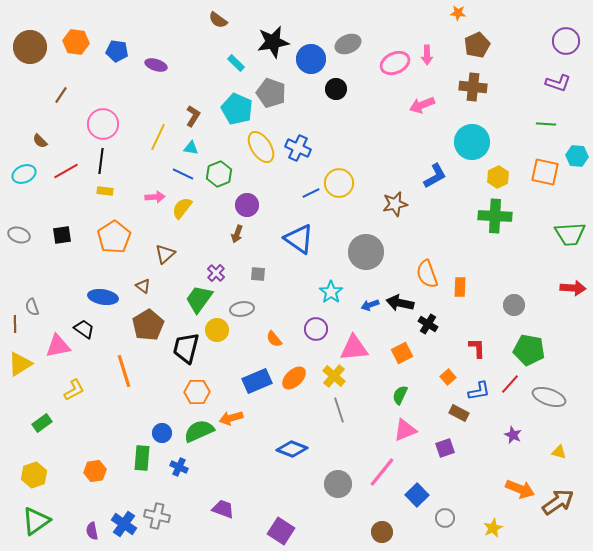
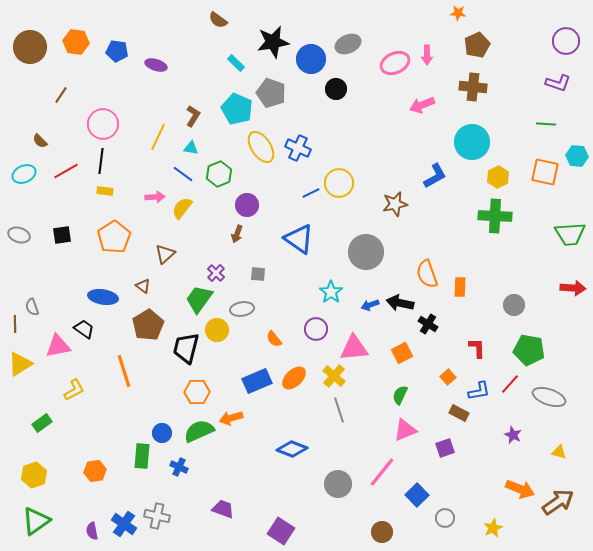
blue line at (183, 174): rotated 10 degrees clockwise
green rectangle at (142, 458): moved 2 px up
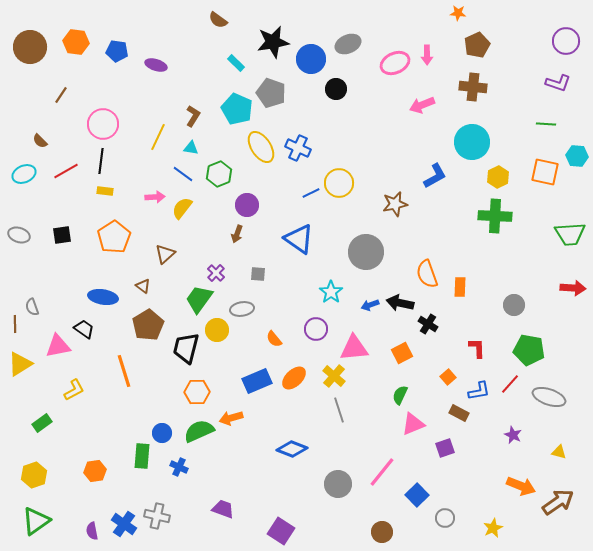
pink triangle at (405, 430): moved 8 px right, 6 px up
orange arrow at (520, 489): moved 1 px right, 3 px up
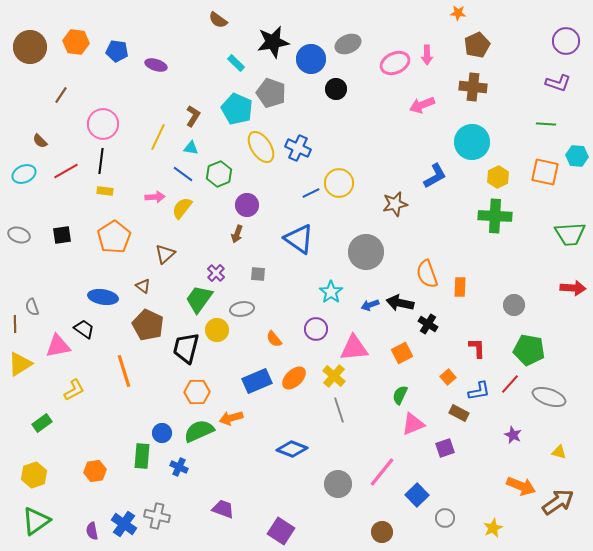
brown pentagon at (148, 325): rotated 16 degrees counterclockwise
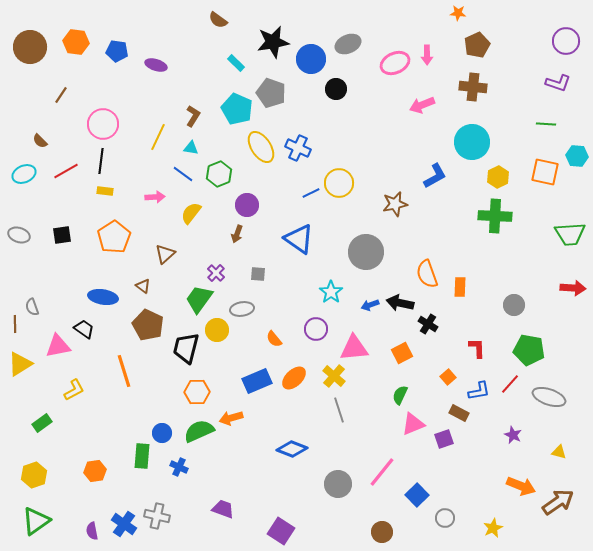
yellow semicircle at (182, 208): moved 9 px right, 5 px down
purple square at (445, 448): moved 1 px left, 9 px up
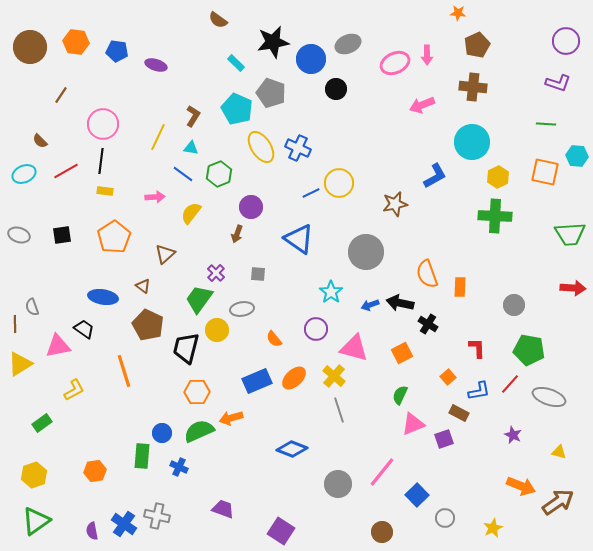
purple circle at (247, 205): moved 4 px right, 2 px down
pink triangle at (354, 348): rotated 20 degrees clockwise
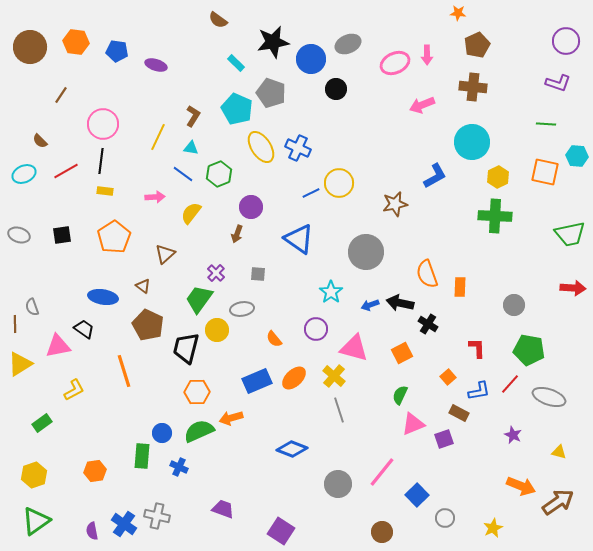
green trapezoid at (570, 234): rotated 8 degrees counterclockwise
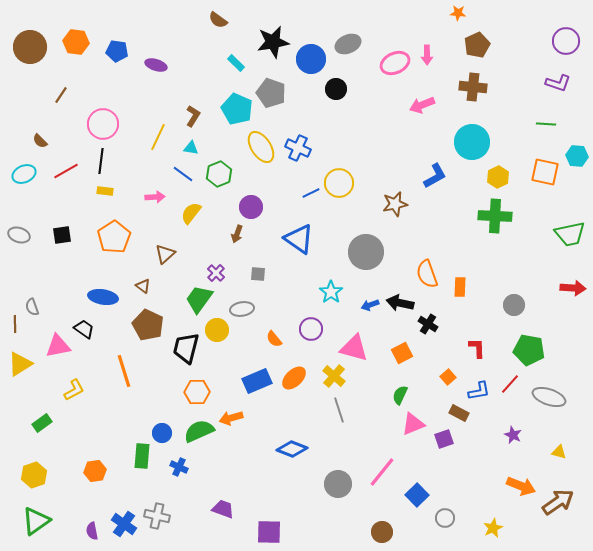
purple circle at (316, 329): moved 5 px left
purple square at (281, 531): moved 12 px left, 1 px down; rotated 32 degrees counterclockwise
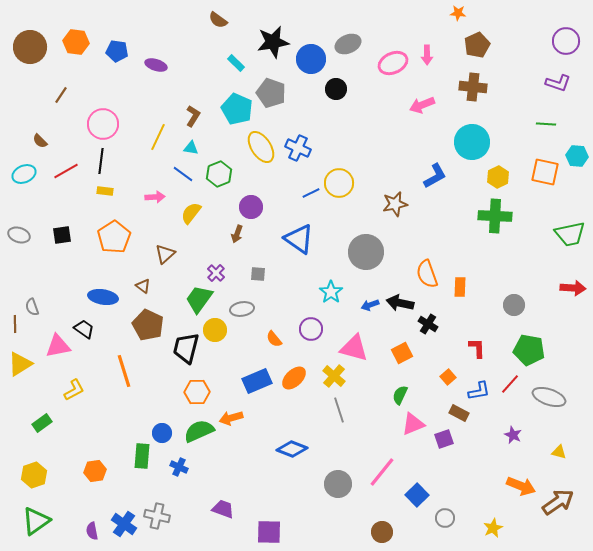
pink ellipse at (395, 63): moved 2 px left
yellow circle at (217, 330): moved 2 px left
